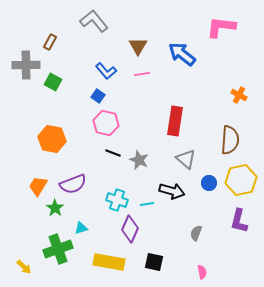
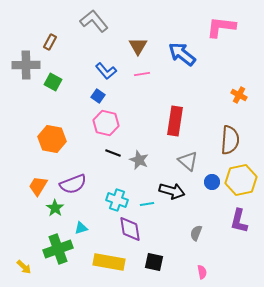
gray triangle: moved 2 px right, 2 px down
blue circle: moved 3 px right, 1 px up
purple diamond: rotated 32 degrees counterclockwise
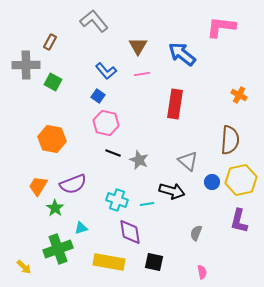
red rectangle: moved 17 px up
purple diamond: moved 3 px down
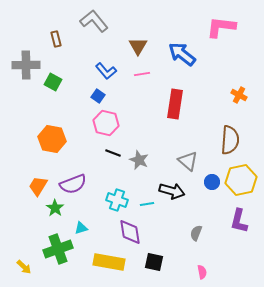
brown rectangle: moved 6 px right, 3 px up; rotated 42 degrees counterclockwise
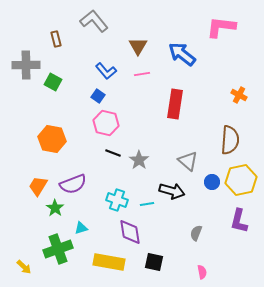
gray star: rotated 12 degrees clockwise
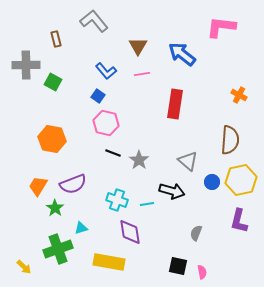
black square: moved 24 px right, 4 px down
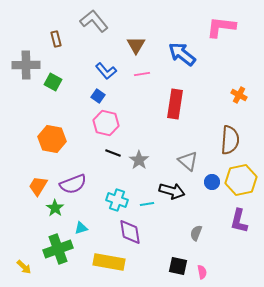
brown triangle: moved 2 px left, 1 px up
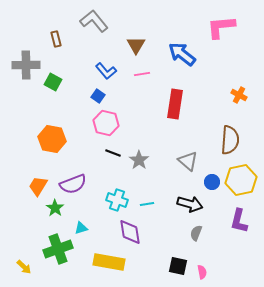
pink L-shape: rotated 12 degrees counterclockwise
black arrow: moved 18 px right, 13 px down
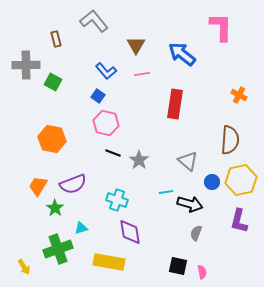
pink L-shape: rotated 96 degrees clockwise
cyan line: moved 19 px right, 12 px up
yellow arrow: rotated 14 degrees clockwise
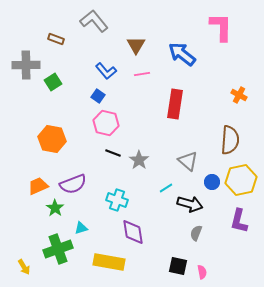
brown rectangle: rotated 56 degrees counterclockwise
green square: rotated 30 degrees clockwise
orange trapezoid: rotated 35 degrees clockwise
cyan line: moved 4 px up; rotated 24 degrees counterclockwise
purple diamond: moved 3 px right
